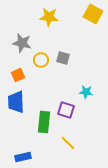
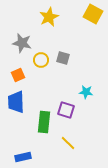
yellow star: rotated 30 degrees counterclockwise
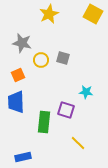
yellow star: moved 3 px up
yellow line: moved 10 px right
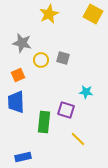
yellow line: moved 4 px up
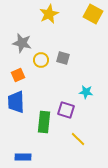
blue rectangle: rotated 14 degrees clockwise
